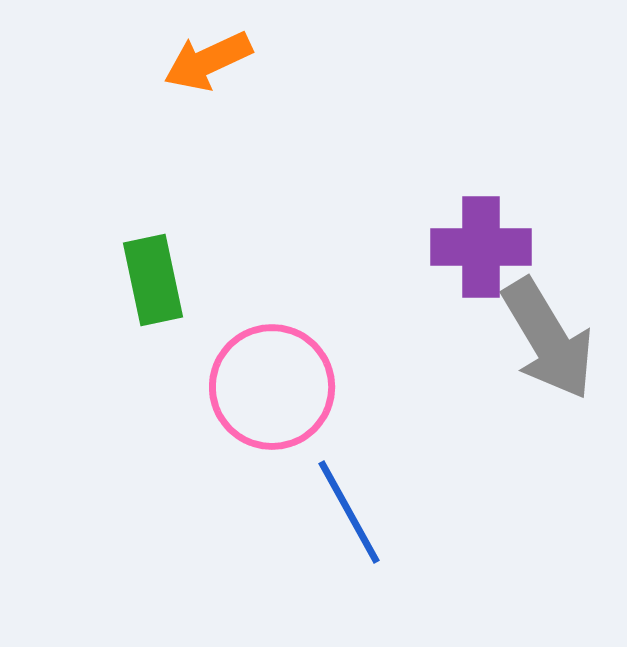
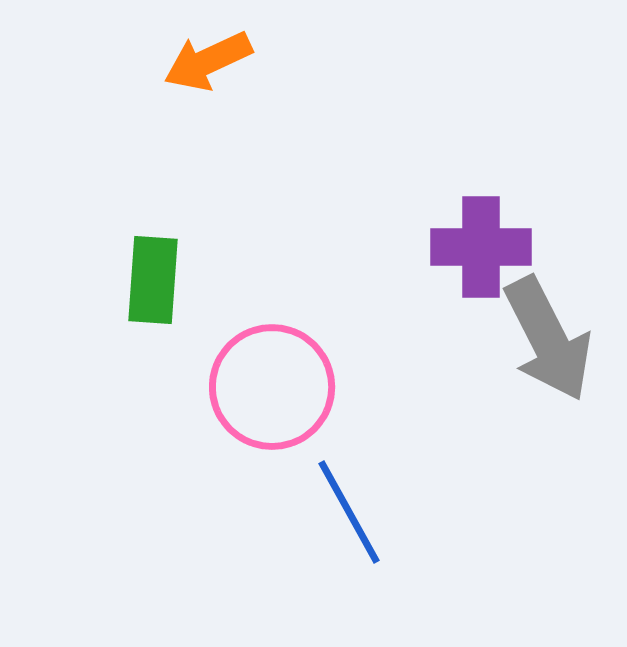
green rectangle: rotated 16 degrees clockwise
gray arrow: rotated 4 degrees clockwise
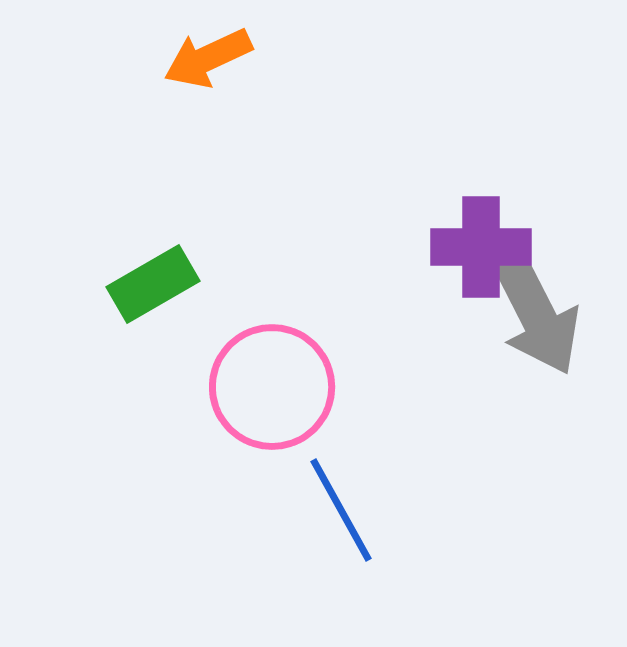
orange arrow: moved 3 px up
green rectangle: moved 4 px down; rotated 56 degrees clockwise
gray arrow: moved 12 px left, 26 px up
blue line: moved 8 px left, 2 px up
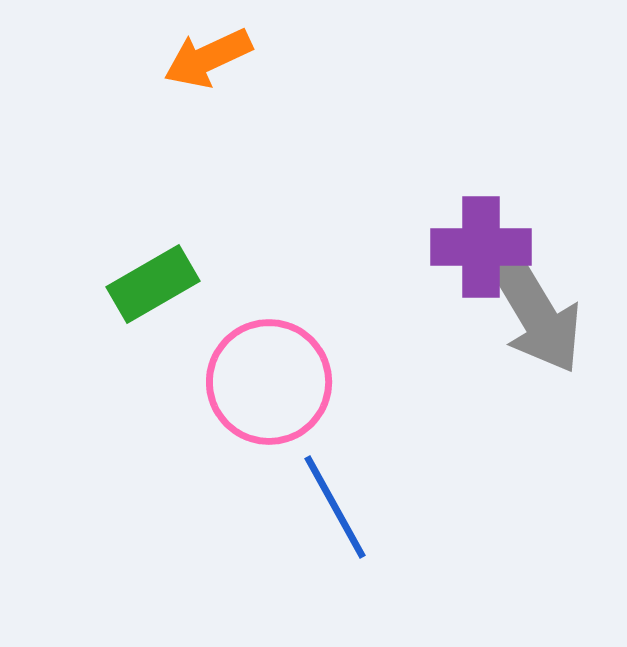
gray arrow: rotated 4 degrees counterclockwise
pink circle: moved 3 px left, 5 px up
blue line: moved 6 px left, 3 px up
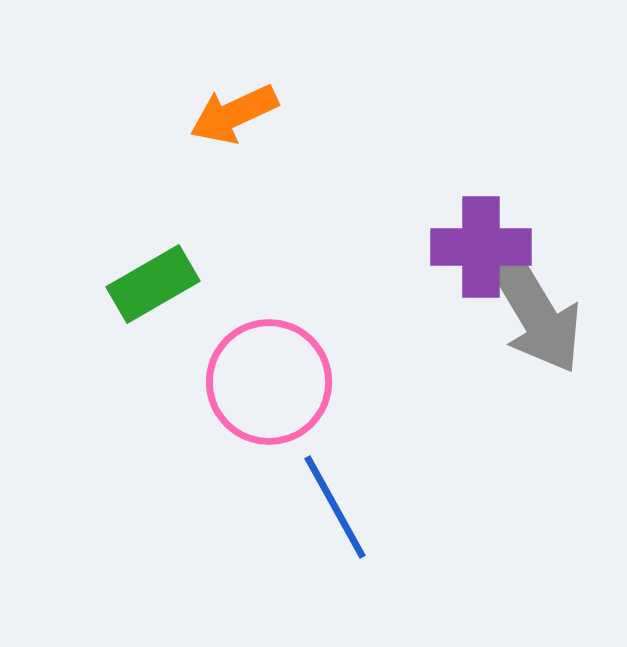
orange arrow: moved 26 px right, 56 px down
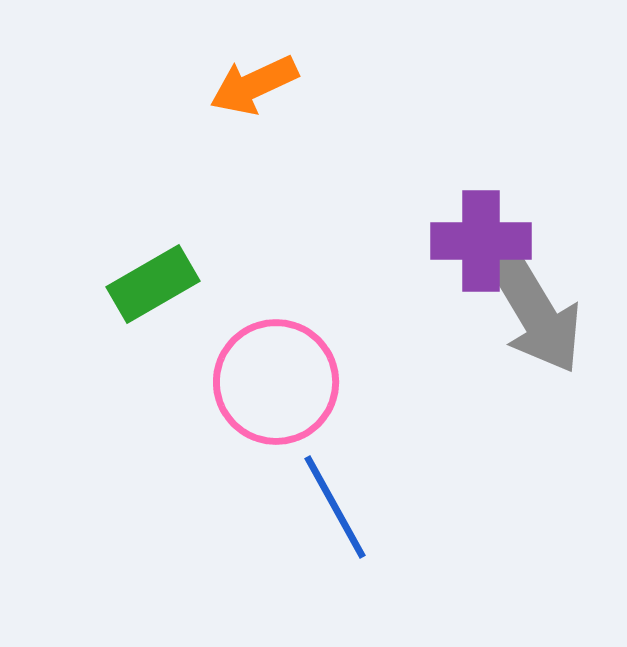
orange arrow: moved 20 px right, 29 px up
purple cross: moved 6 px up
pink circle: moved 7 px right
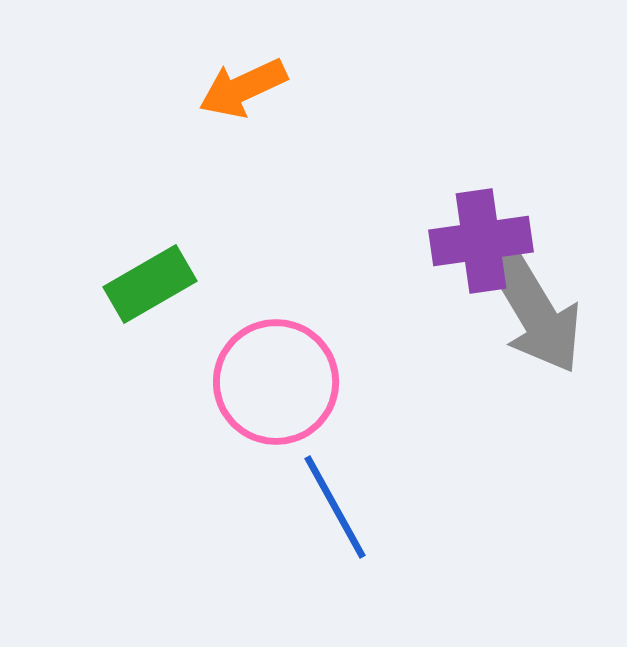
orange arrow: moved 11 px left, 3 px down
purple cross: rotated 8 degrees counterclockwise
green rectangle: moved 3 px left
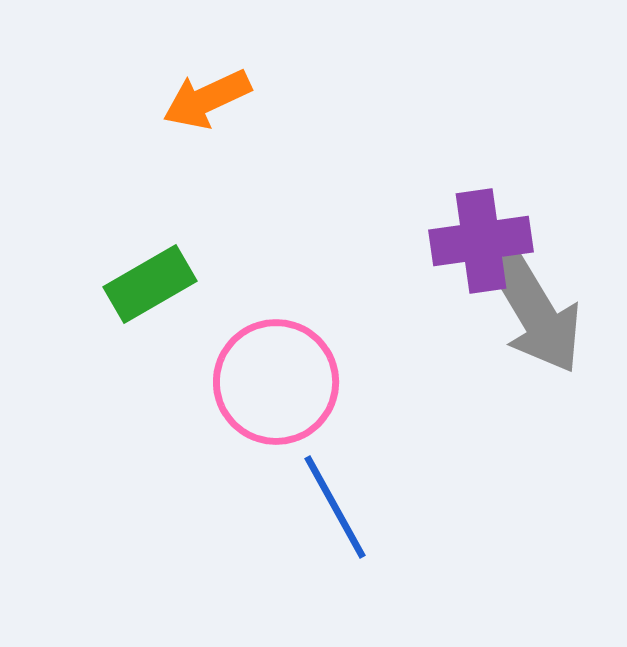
orange arrow: moved 36 px left, 11 px down
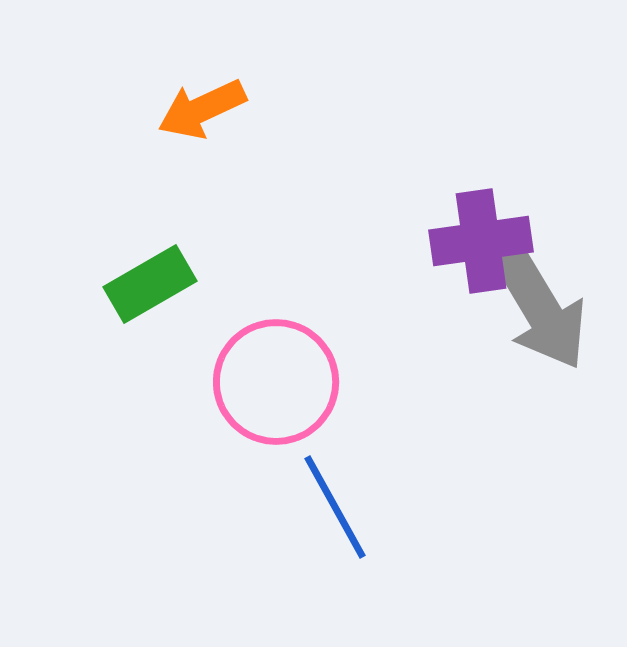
orange arrow: moved 5 px left, 10 px down
gray arrow: moved 5 px right, 4 px up
